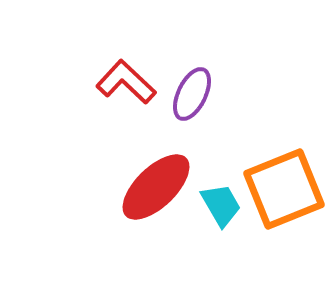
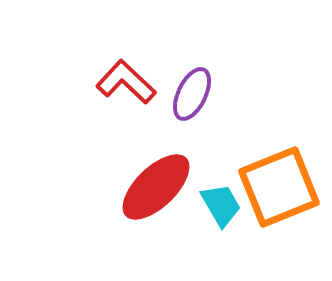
orange square: moved 5 px left, 2 px up
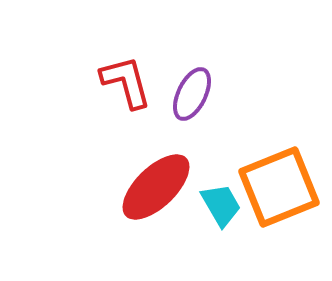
red L-shape: rotated 32 degrees clockwise
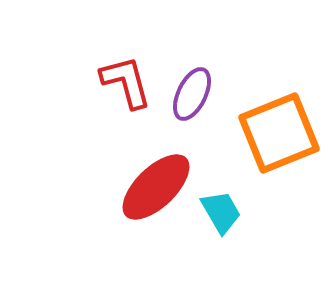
orange square: moved 54 px up
cyan trapezoid: moved 7 px down
